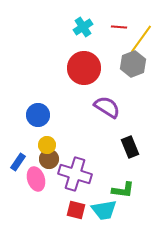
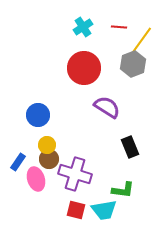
yellow line: moved 2 px down
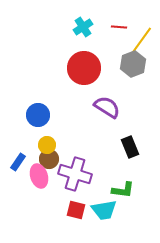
pink ellipse: moved 3 px right, 3 px up
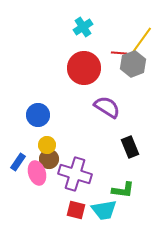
red line: moved 26 px down
pink ellipse: moved 2 px left, 3 px up
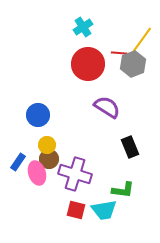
red circle: moved 4 px right, 4 px up
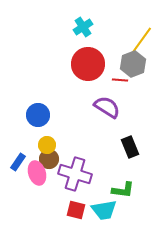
red line: moved 1 px right, 27 px down
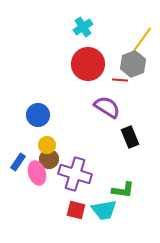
black rectangle: moved 10 px up
